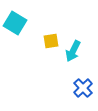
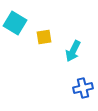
yellow square: moved 7 px left, 4 px up
blue cross: rotated 30 degrees clockwise
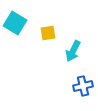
yellow square: moved 4 px right, 4 px up
blue cross: moved 2 px up
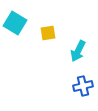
cyan arrow: moved 5 px right
